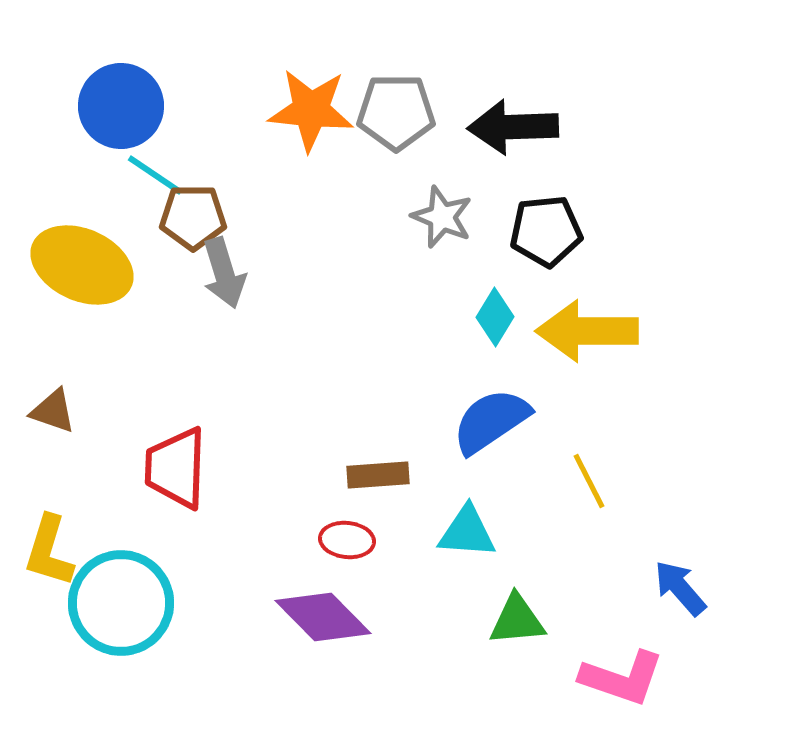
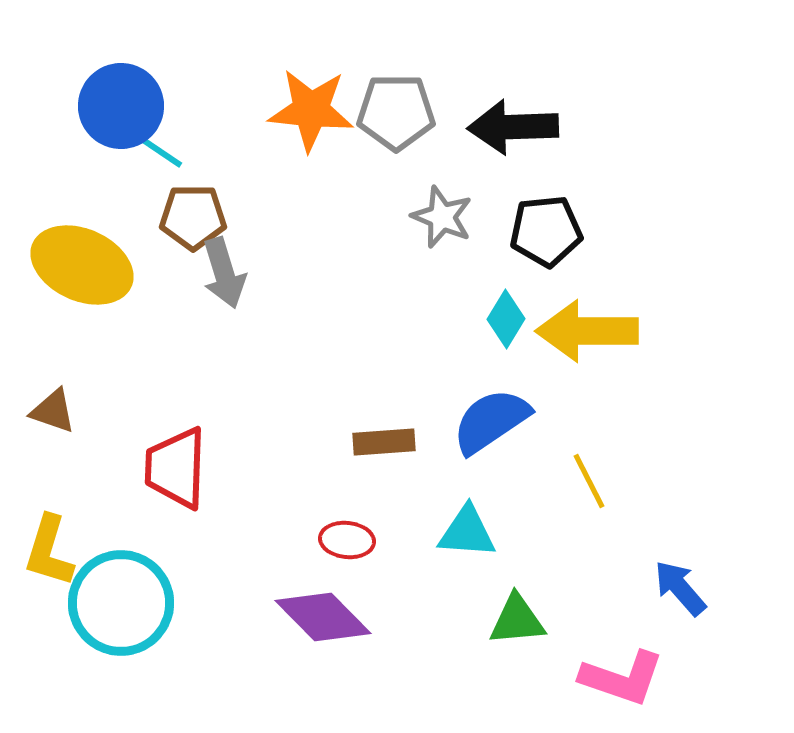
cyan line: moved 27 px up
cyan diamond: moved 11 px right, 2 px down
brown rectangle: moved 6 px right, 33 px up
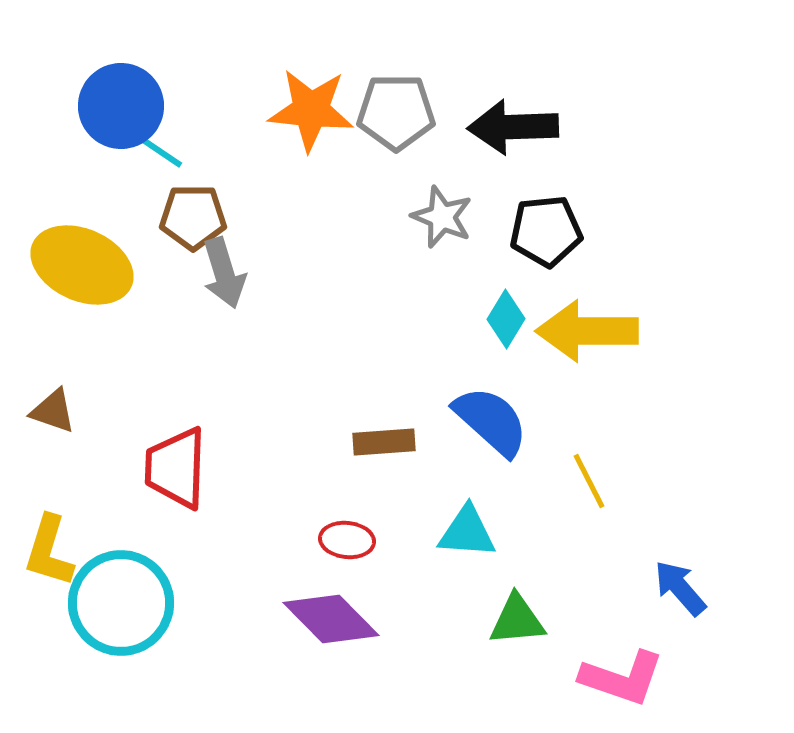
blue semicircle: rotated 76 degrees clockwise
purple diamond: moved 8 px right, 2 px down
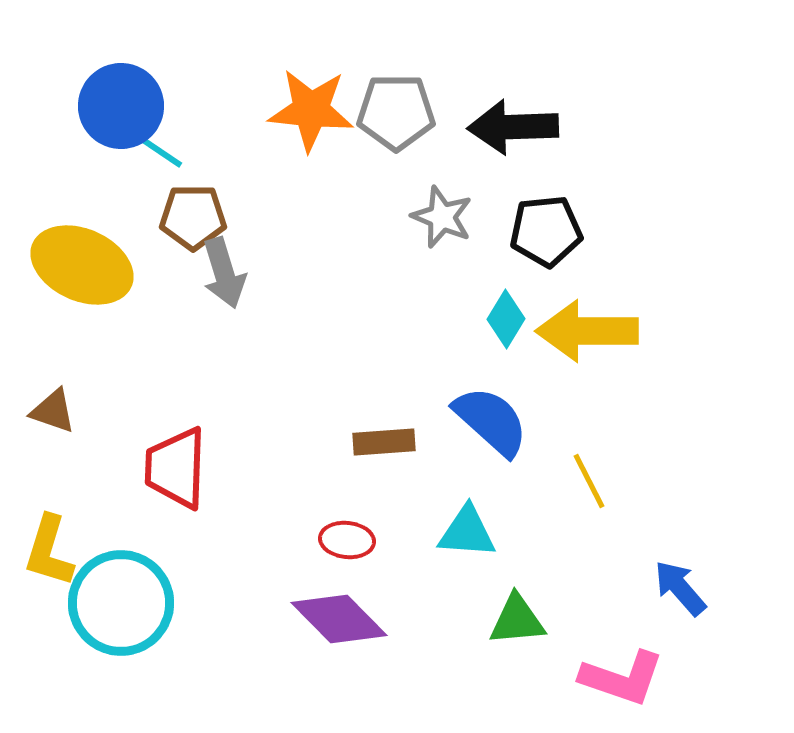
purple diamond: moved 8 px right
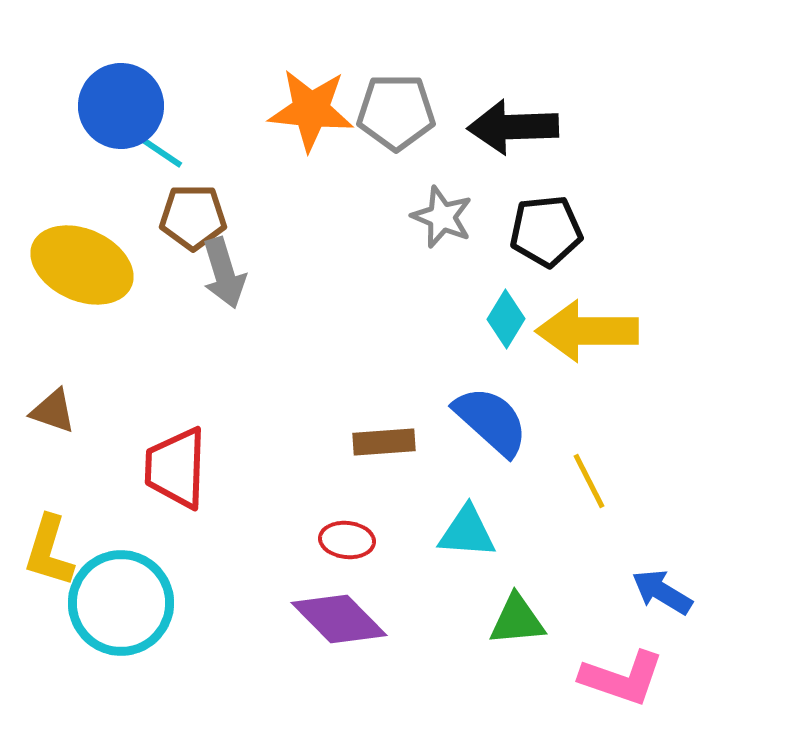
blue arrow: moved 18 px left, 4 px down; rotated 18 degrees counterclockwise
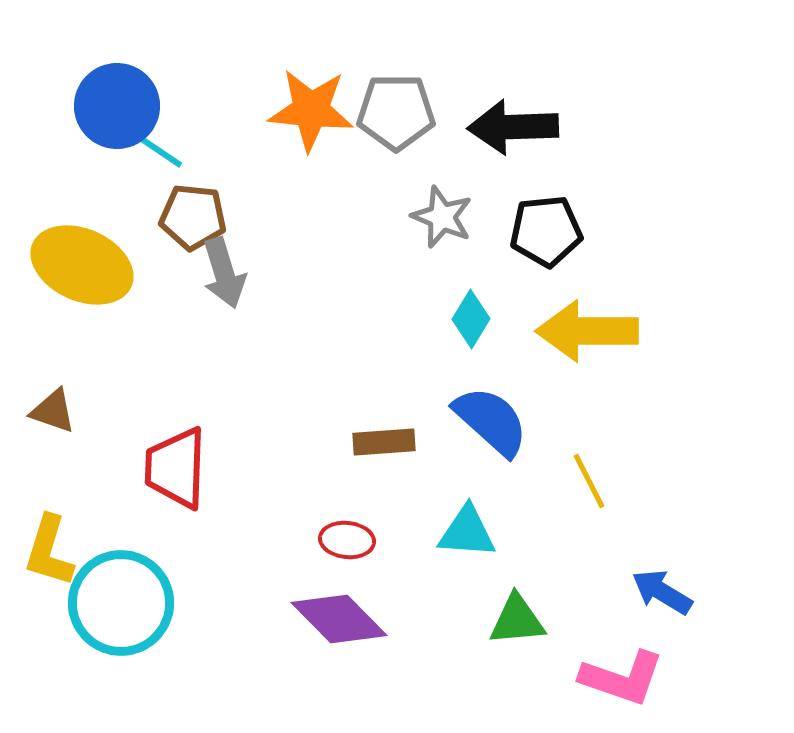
blue circle: moved 4 px left
brown pentagon: rotated 6 degrees clockwise
cyan diamond: moved 35 px left
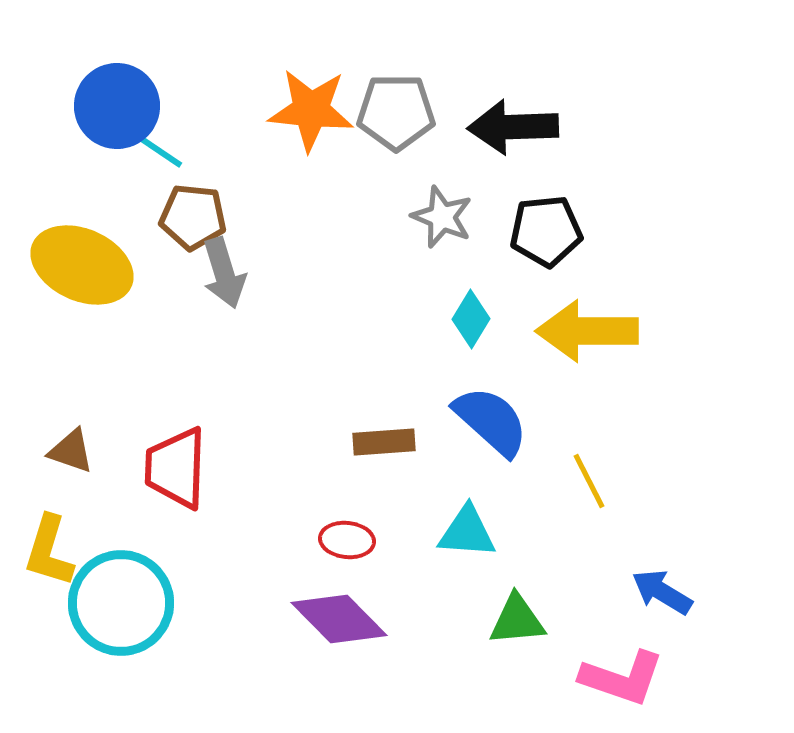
brown triangle: moved 18 px right, 40 px down
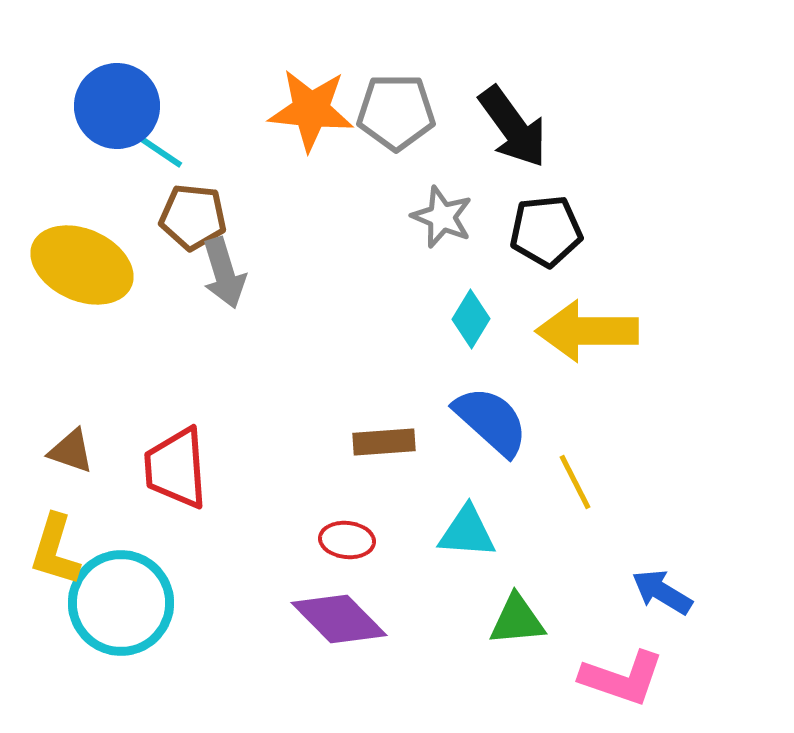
black arrow: rotated 124 degrees counterclockwise
red trapezoid: rotated 6 degrees counterclockwise
yellow line: moved 14 px left, 1 px down
yellow L-shape: moved 6 px right, 1 px up
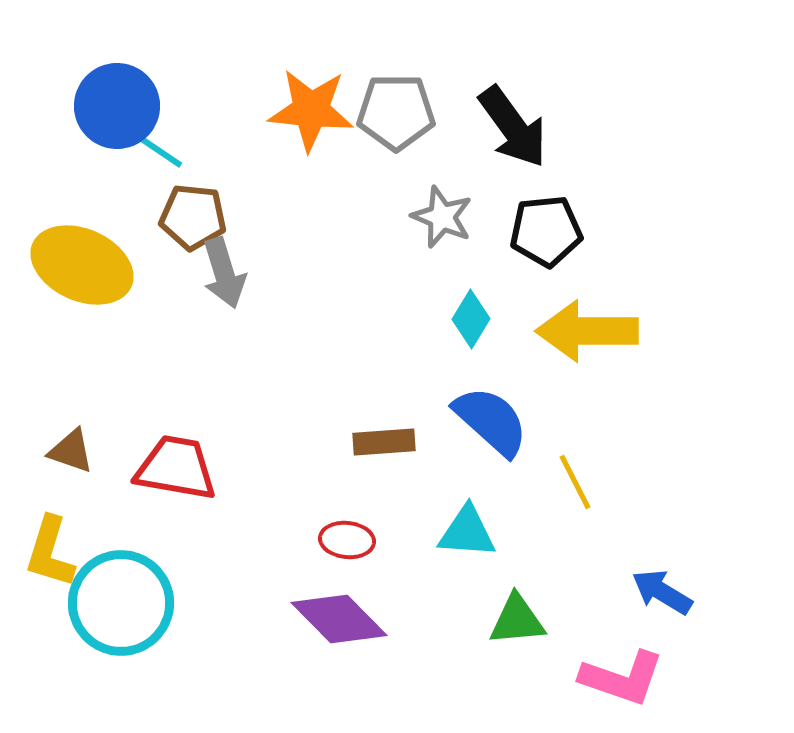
red trapezoid: rotated 104 degrees clockwise
yellow L-shape: moved 5 px left, 2 px down
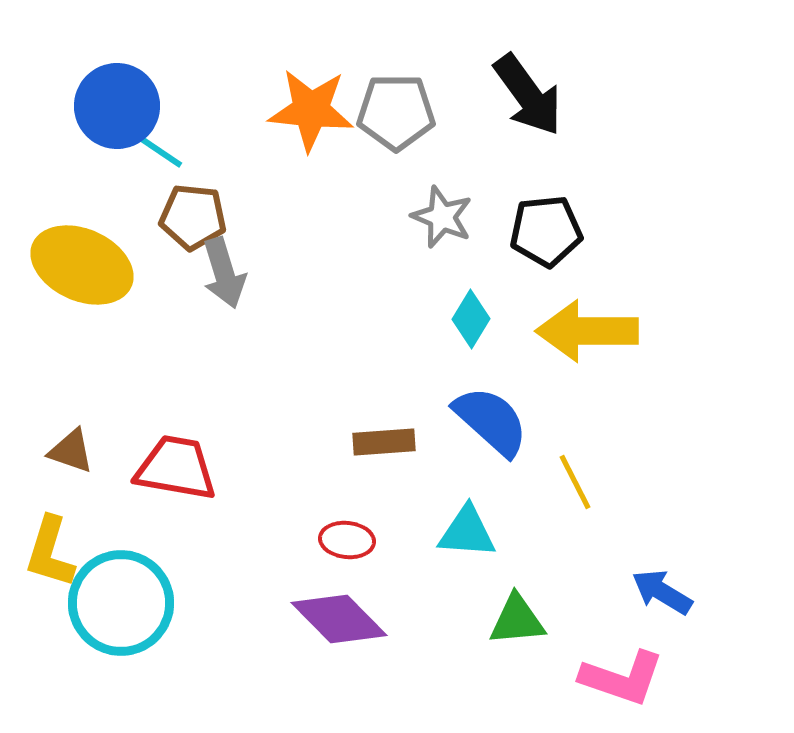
black arrow: moved 15 px right, 32 px up
